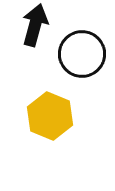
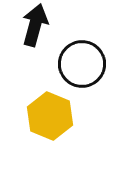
black circle: moved 10 px down
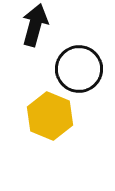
black circle: moved 3 px left, 5 px down
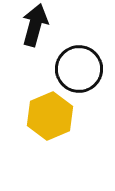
yellow hexagon: rotated 15 degrees clockwise
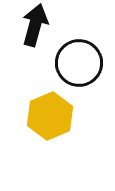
black circle: moved 6 px up
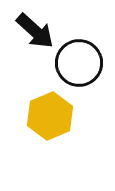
black arrow: moved 6 px down; rotated 117 degrees clockwise
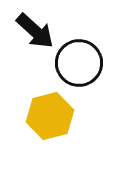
yellow hexagon: rotated 9 degrees clockwise
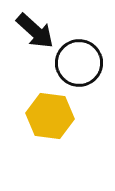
yellow hexagon: rotated 21 degrees clockwise
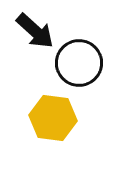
yellow hexagon: moved 3 px right, 2 px down
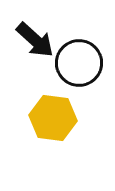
black arrow: moved 9 px down
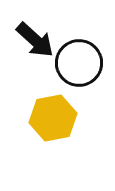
yellow hexagon: rotated 18 degrees counterclockwise
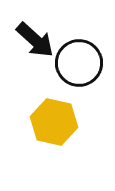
yellow hexagon: moved 1 px right, 4 px down; rotated 24 degrees clockwise
